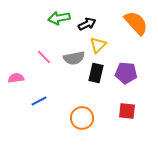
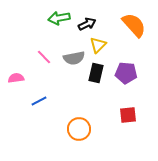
orange semicircle: moved 2 px left, 2 px down
red square: moved 1 px right, 4 px down; rotated 12 degrees counterclockwise
orange circle: moved 3 px left, 11 px down
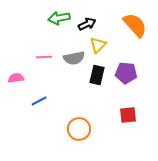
orange semicircle: moved 1 px right
pink line: rotated 49 degrees counterclockwise
black rectangle: moved 1 px right, 2 px down
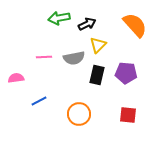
red square: rotated 12 degrees clockwise
orange circle: moved 15 px up
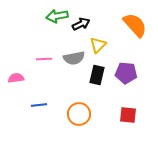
green arrow: moved 2 px left, 2 px up
black arrow: moved 6 px left
pink line: moved 2 px down
blue line: moved 4 px down; rotated 21 degrees clockwise
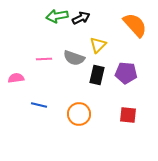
black arrow: moved 6 px up
gray semicircle: rotated 30 degrees clockwise
blue line: rotated 21 degrees clockwise
